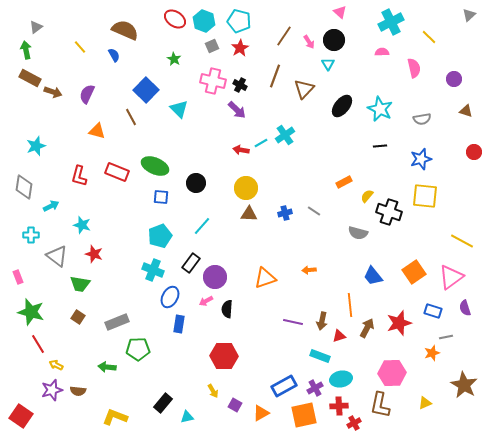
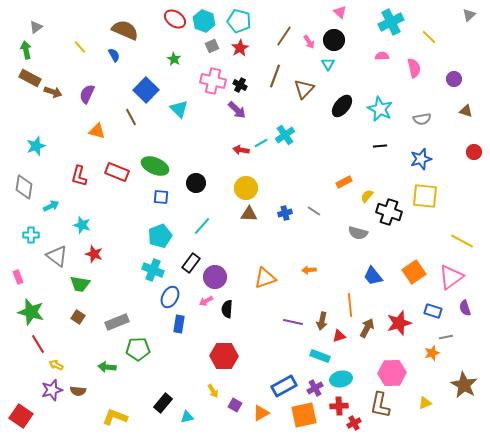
pink semicircle at (382, 52): moved 4 px down
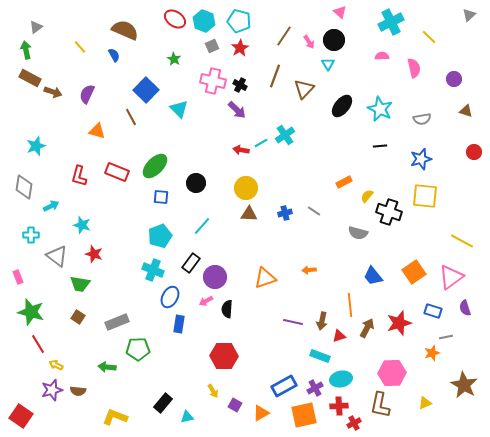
green ellipse at (155, 166): rotated 68 degrees counterclockwise
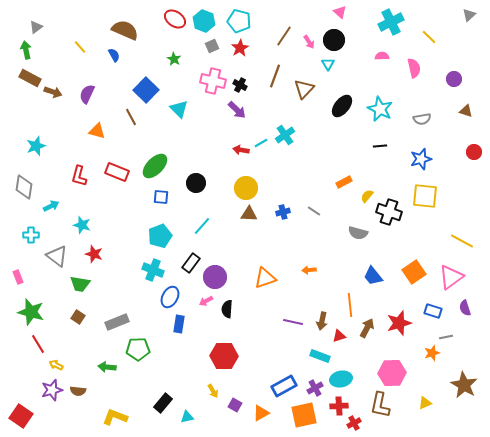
blue cross at (285, 213): moved 2 px left, 1 px up
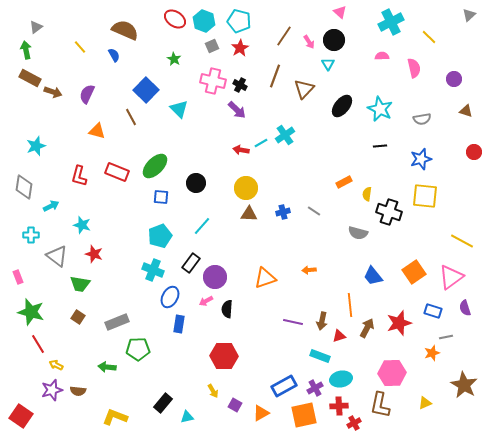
yellow semicircle at (367, 196): moved 2 px up; rotated 32 degrees counterclockwise
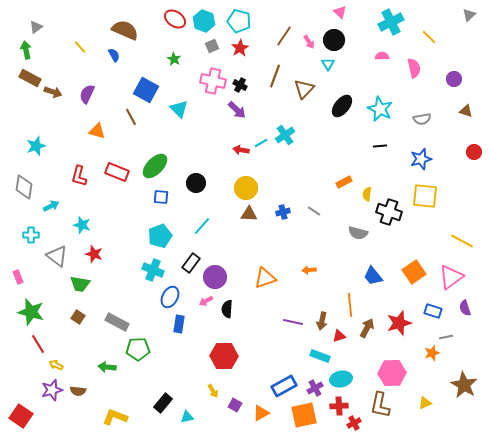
blue square at (146, 90): rotated 15 degrees counterclockwise
gray rectangle at (117, 322): rotated 50 degrees clockwise
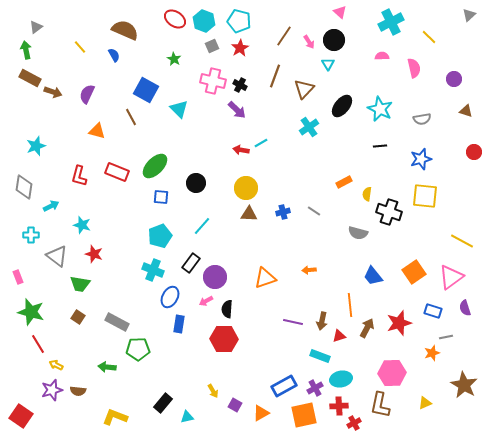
cyan cross at (285, 135): moved 24 px right, 8 px up
red hexagon at (224, 356): moved 17 px up
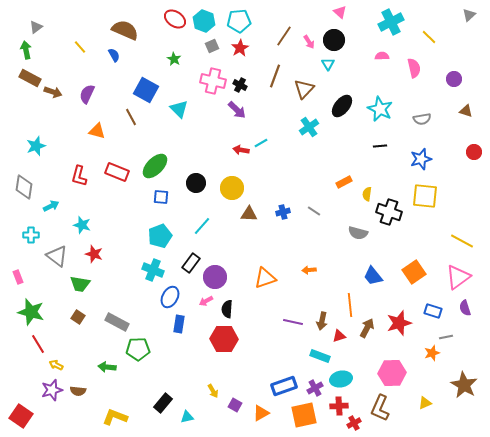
cyan pentagon at (239, 21): rotated 20 degrees counterclockwise
yellow circle at (246, 188): moved 14 px left
pink triangle at (451, 277): moved 7 px right
blue rectangle at (284, 386): rotated 10 degrees clockwise
brown L-shape at (380, 405): moved 3 px down; rotated 12 degrees clockwise
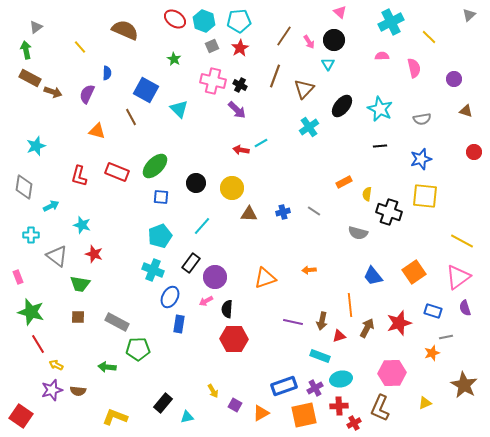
blue semicircle at (114, 55): moved 7 px left, 18 px down; rotated 32 degrees clockwise
brown square at (78, 317): rotated 32 degrees counterclockwise
red hexagon at (224, 339): moved 10 px right
